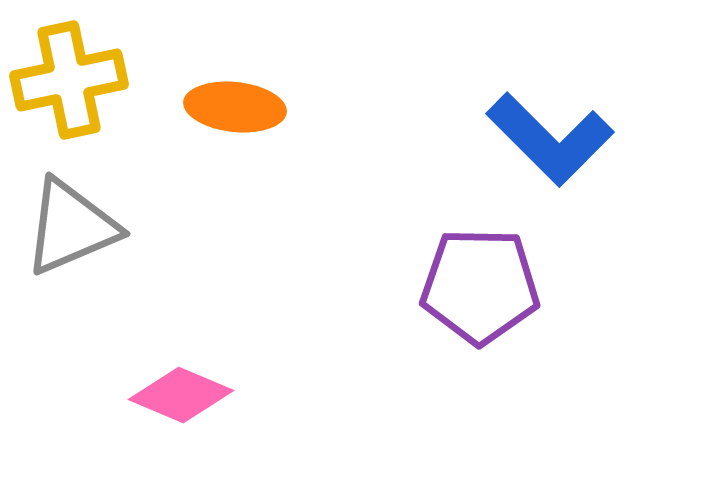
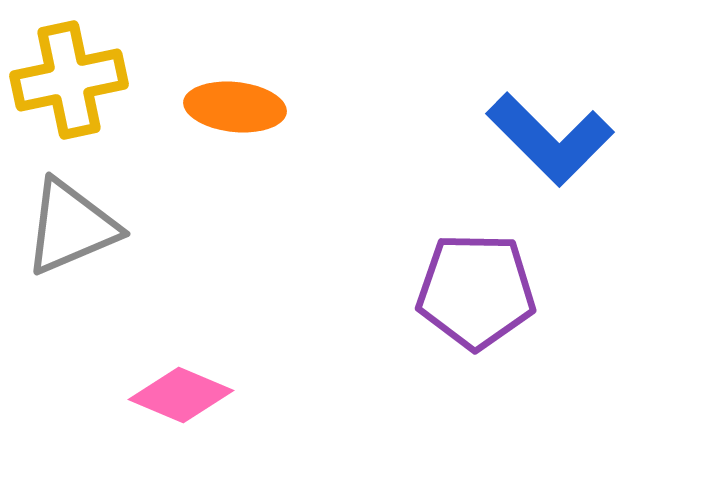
purple pentagon: moved 4 px left, 5 px down
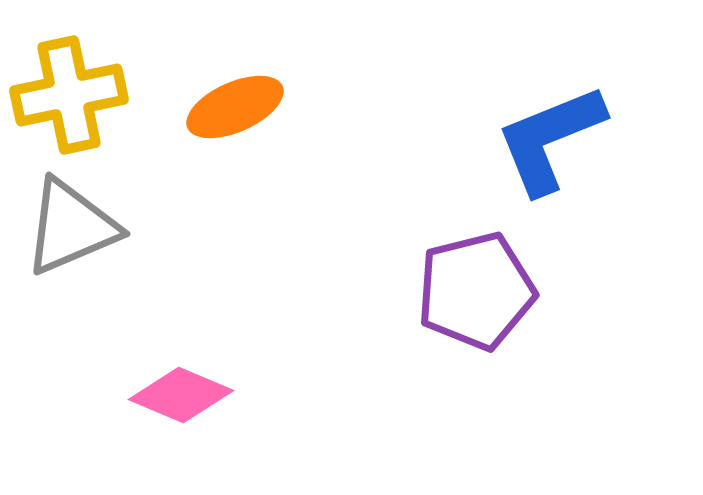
yellow cross: moved 15 px down
orange ellipse: rotated 30 degrees counterclockwise
blue L-shape: rotated 113 degrees clockwise
purple pentagon: rotated 15 degrees counterclockwise
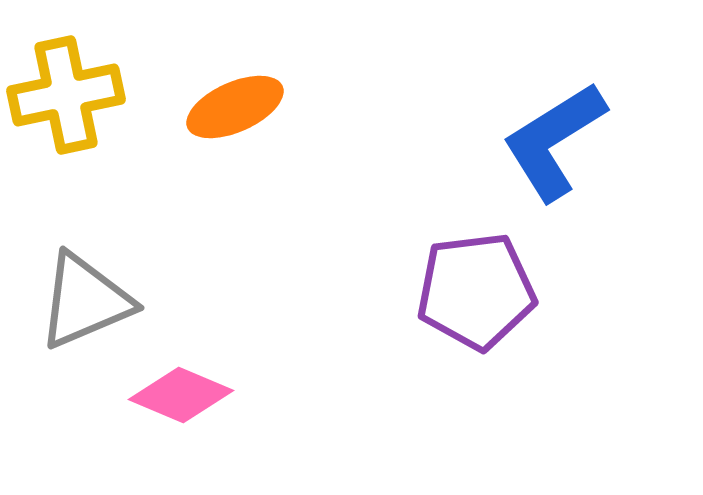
yellow cross: moved 3 px left
blue L-shape: moved 4 px right, 2 px down; rotated 10 degrees counterclockwise
gray triangle: moved 14 px right, 74 px down
purple pentagon: rotated 7 degrees clockwise
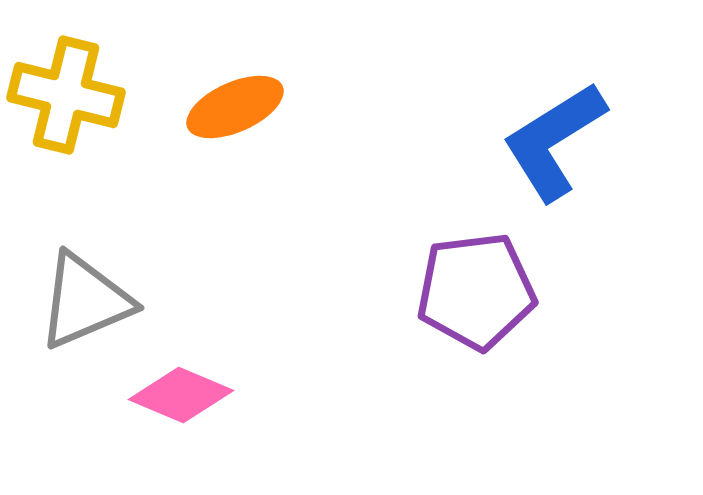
yellow cross: rotated 26 degrees clockwise
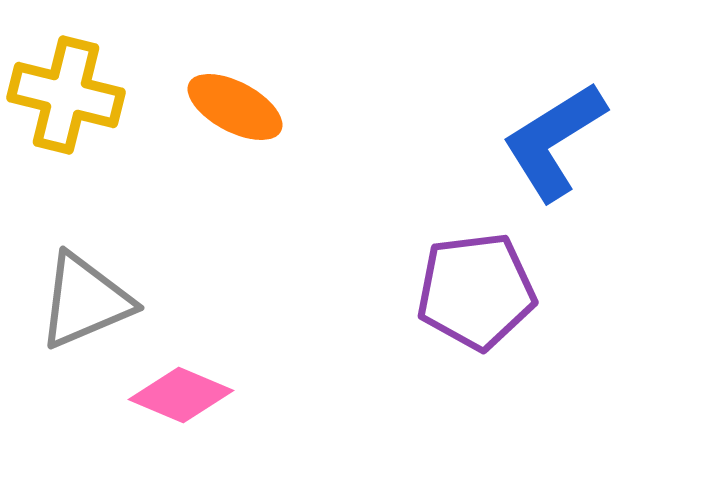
orange ellipse: rotated 52 degrees clockwise
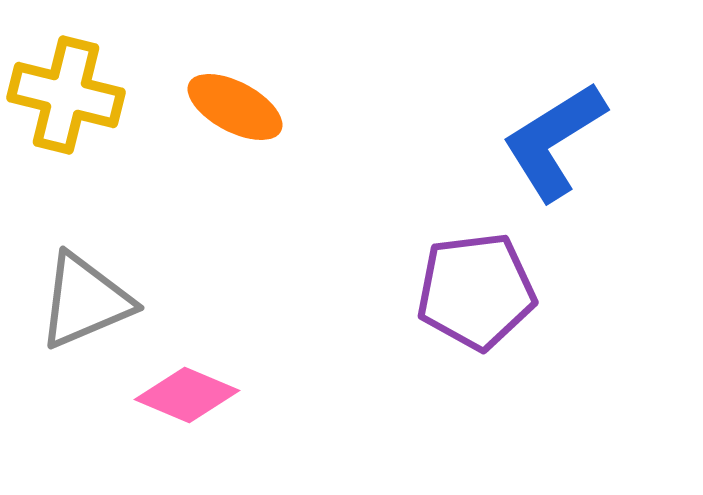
pink diamond: moved 6 px right
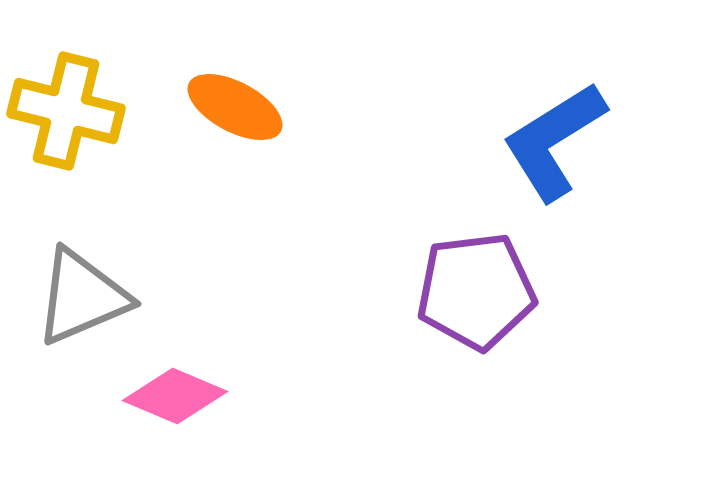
yellow cross: moved 16 px down
gray triangle: moved 3 px left, 4 px up
pink diamond: moved 12 px left, 1 px down
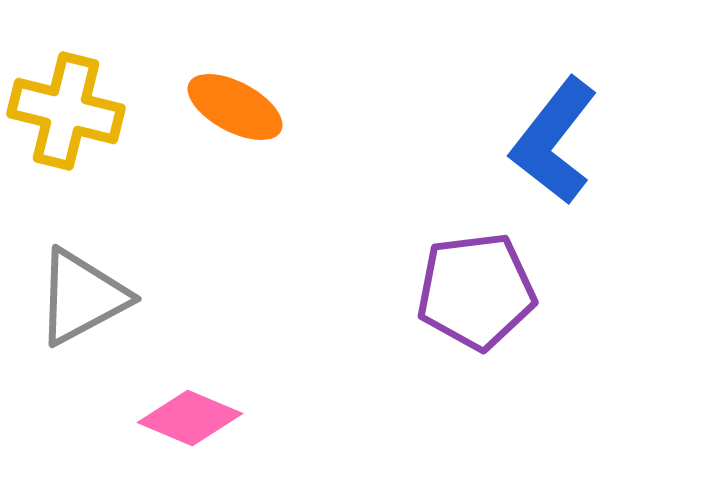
blue L-shape: rotated 20 degrees counterclockwise
gray triangle: rotated 5 degrees counterclockwise
pink diamond: moved 15 px right, 22 px down
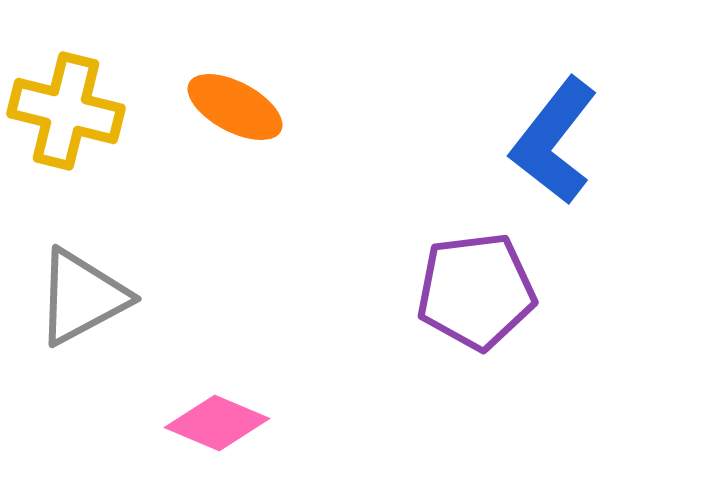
pink diamond: moved 27 px right, 5 px down
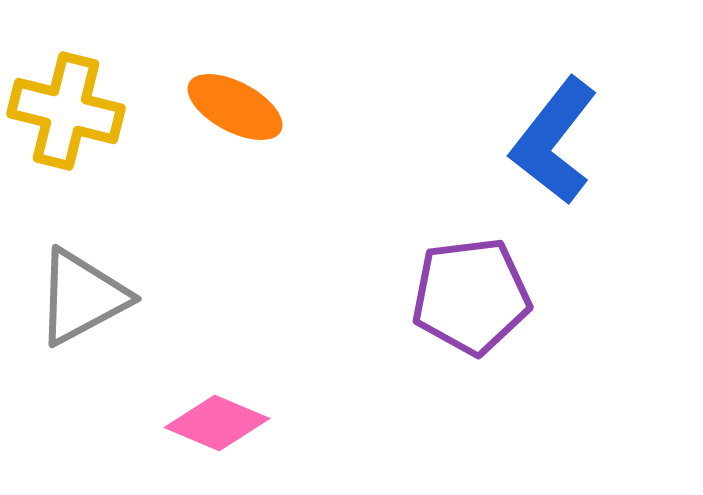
purple pentagon: moved 5 px left, 5 px down
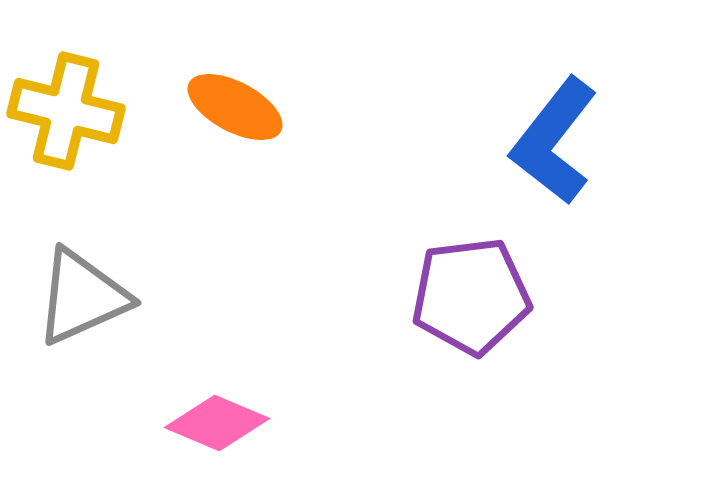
gray triangle: rotated 4 degrees clockwise
